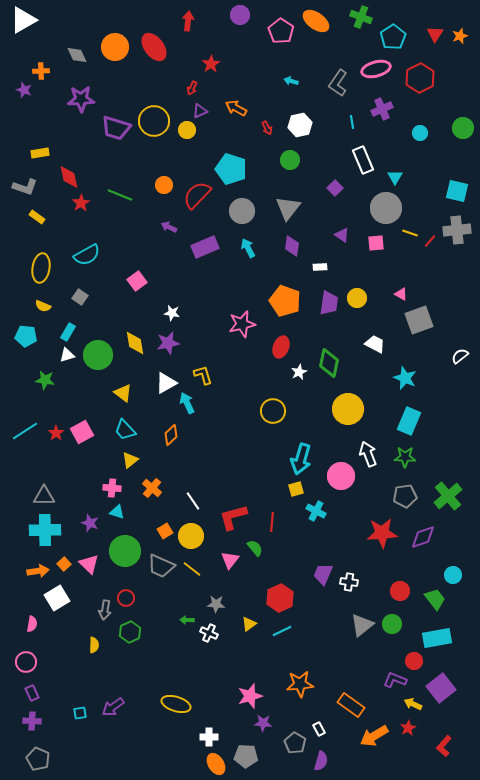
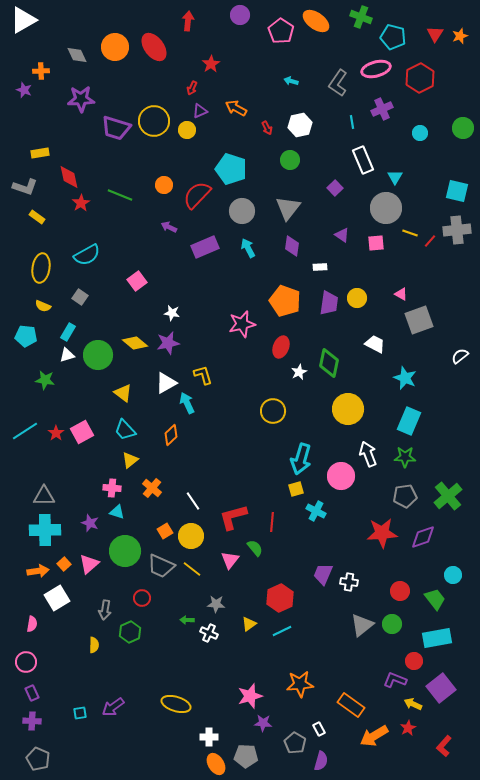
cyan pentagon at (393, 37): rotated 25 degrees counterclockwise
yellow diamond at (135, 343): rotated 40 degrees counterclockwise
pink triangle at (89, 564): rotated 35 degrees clockwise
red circle at (126, 598): moved 16 px right
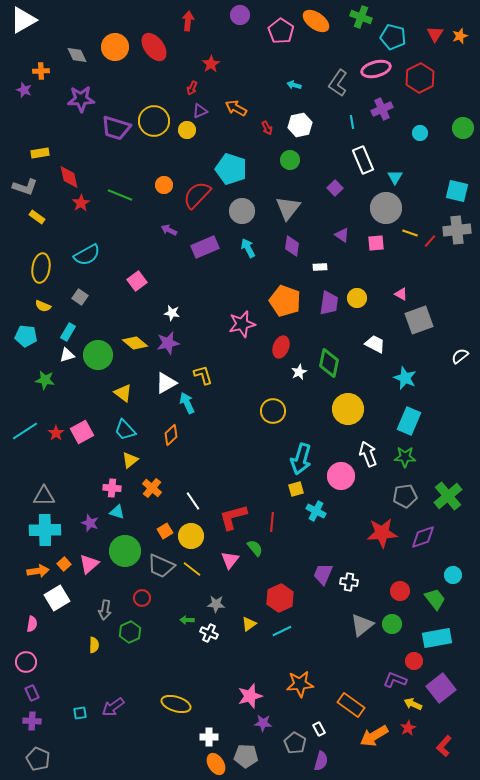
cyan arrow at (291, 81): moved 3 px right, 4 px down
purple arrow at (169, 227): moved 3 px down
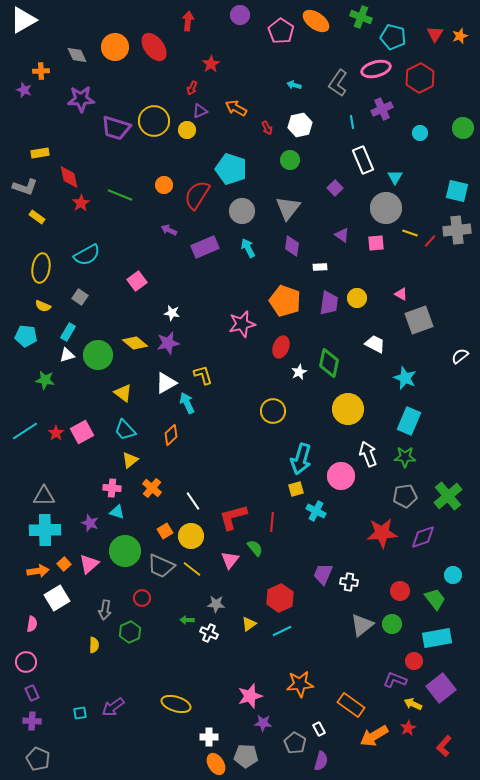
red semicircle at (197, 195): rotated 12 degrees counterclockwise
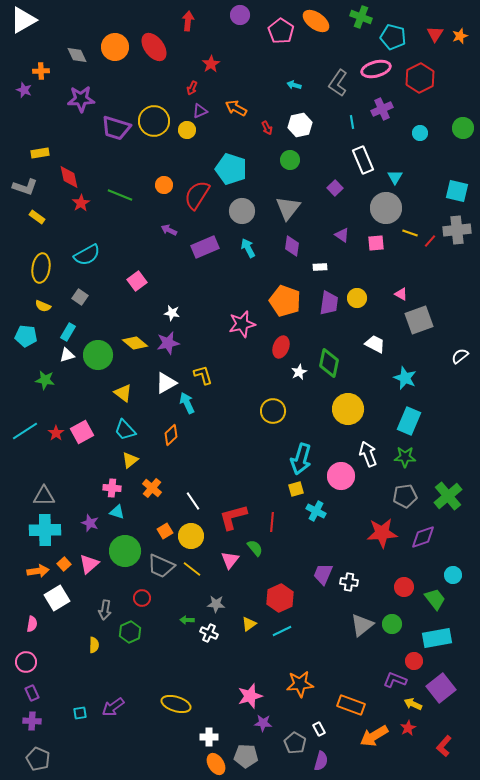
red circle at (400, 591): moved 4 px right, 4 px up
orange rectangle at (351, 705): rotated 16 degrees counterclockwise
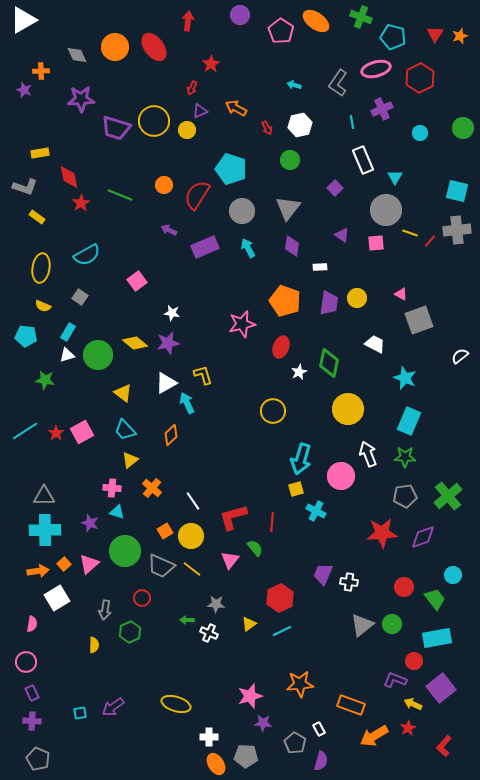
gray circle at (386, 208): moved 2 px down
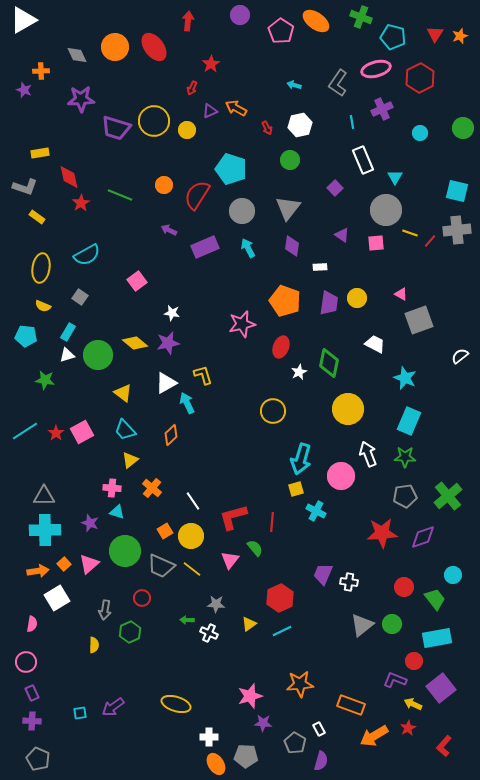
purple triangle at (200, 111): moved 10 px right
